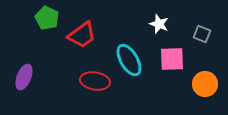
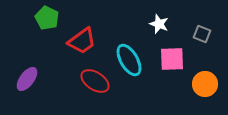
red trapezoid: moved 6 px down
purple ellipse: moved 3 px right, 2 px down; rotated 15 degrees clockwise
red ellipse: rotated 24 degrees clockwise
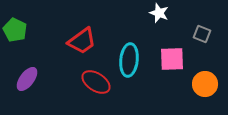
green pentagon: moved 32 px left, 12 px down
white star: moved 11 px up
cyan ellipse: rotated 36 degrees clockwise
red ellipse: moved 1 px right, 1 px down
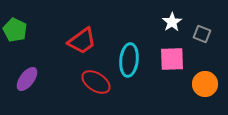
white star: moved 13 px right, 9 px down; rotated 18 degrees clockwise
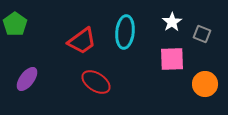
green pentagon: moved 6 px up; rotated 10 degrees clockwise
cyan ellipse: moved 4 px left, 28 px up
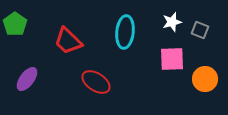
white star: rotated 18 degrees clockwise
gray square: moved 2 px left, 4 px up
red trapezoid: moved 14 px left; rotated 80 degrees clockwise
orange circle: moved 5 px up
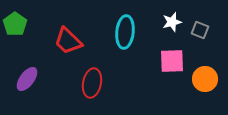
pink square: moved 2 px down
red ellipse: moved 4 px left, 1 px down; rotated 68 degrees clockwise
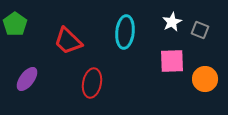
white star: rotated 12 degrees counterclockwise
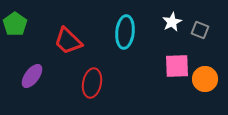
pink square: moved 5 px right, 5 px down
purple ellipse: moved 5 px right, 3 px up
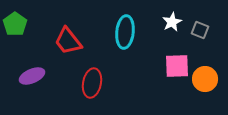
red trapezoid: rotated 8 degrees clockwise
purple ellipse: rotated 30 degrees clockwise
